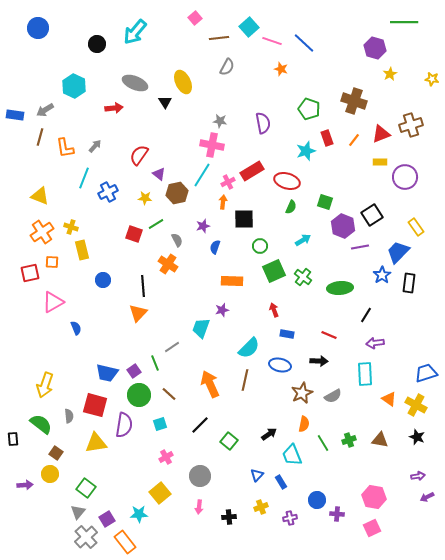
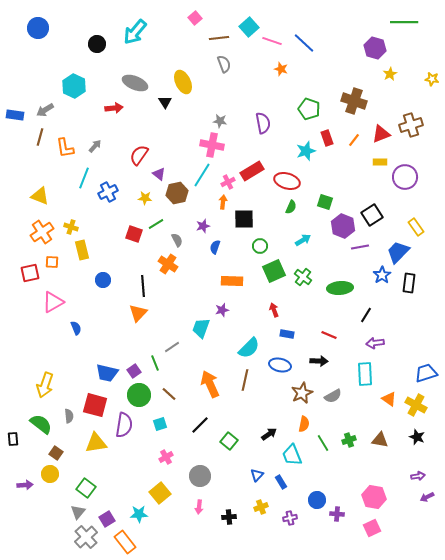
gray semicircle at (227, 67): moved 3 px left, 3 px up; rotated 48 degrees counterclockwise
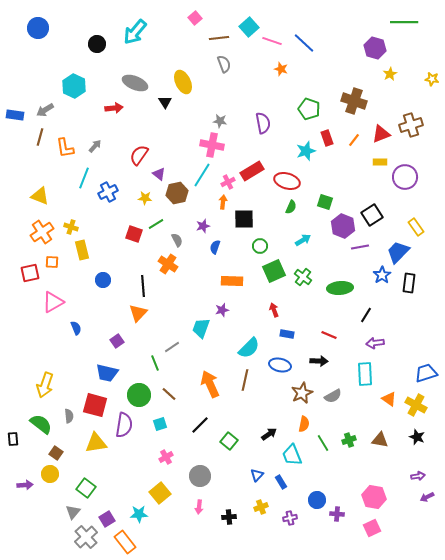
purple square at (134, 371): moved 17 px left, 30 px up
gray triangle at (78, 512): moved 5 px left
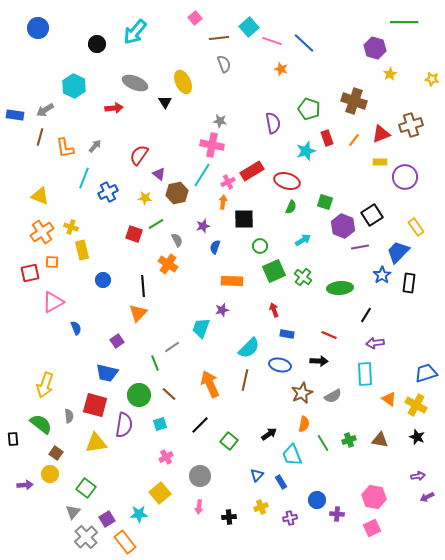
purple semicircle at (263, 123): moved 10 px right
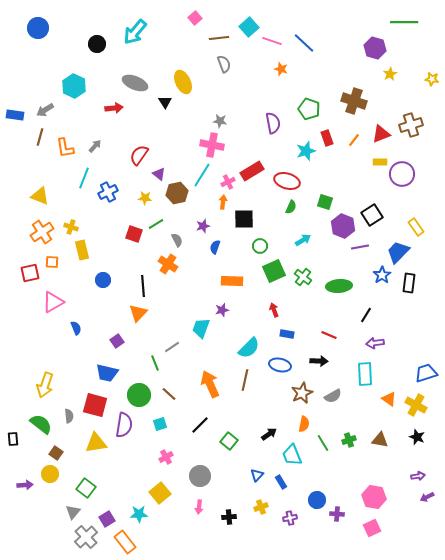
purple circle at (405, 177): moved 3 px left, 3 px up
green ellipse at (340, 288): moved 1 px left, 2 px up
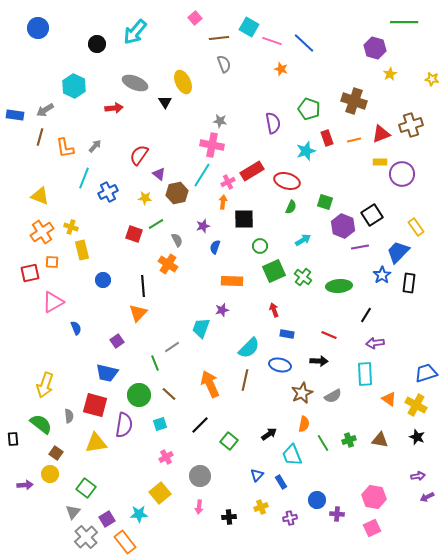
cyan square at (249, 27): rotated 18 degrees counterclockwise
orange line at (354, 140): rotated 40 degrees clockwise
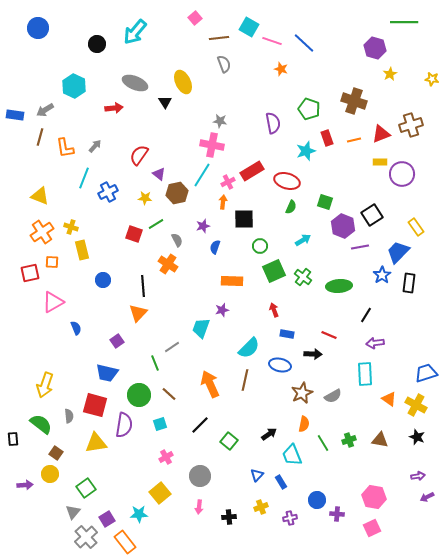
black arrow at (319, 361): moved 6 px left, 7 px up
green square at (86, 488): rotated 18 degrees clockwise
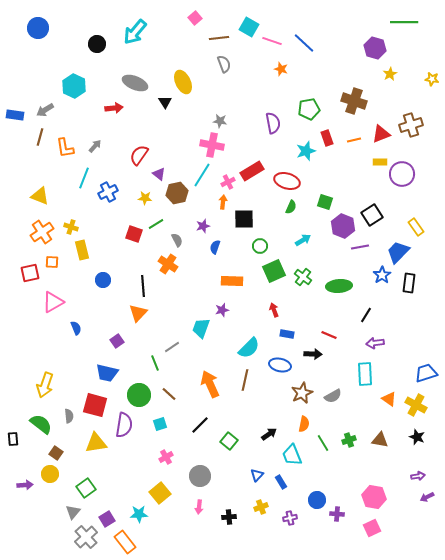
green pentagon at (309, 109): rotated 30 degrees counterclockwise
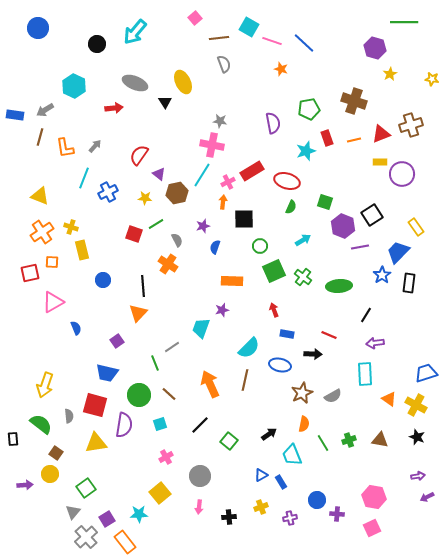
blue triangle at (257, 475): moved 4 px right; rotated 16 degrees clockwise
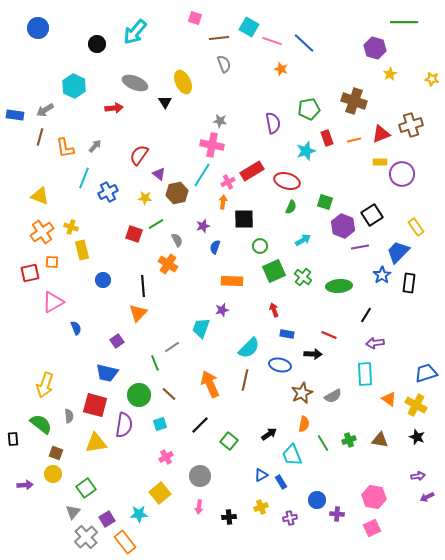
pink square at (195, 18): rotated 32 degrees counterclockwise
brown square at (56, 453): rotated 16 degrees counterclockwise
yellow circle at (50, 474): moved 3 px right
